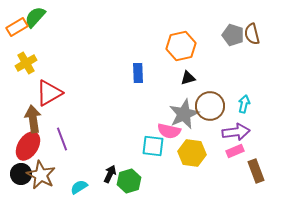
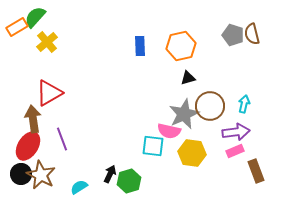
yellow cross: moved 21 px right, 21 px up; rotated 10 degrees counterclockwise
blue rectangle: moved 2 px right, 27 px up
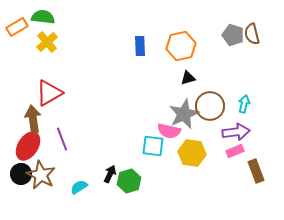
green semicircle: moved 8 px right; rotated 55 degrees clockwise
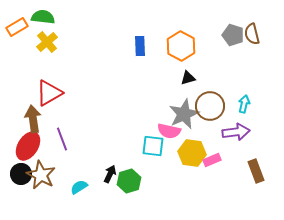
orange hexagon: rotated 20 degrees counterclockwise
pink rectangle: moved 23 px left, 9 px down
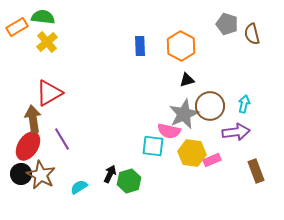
gray pentagon: moved 6 px left, 11 px up
black triangle: moved 1 px left, 2 px down
purple line: rotated 10 degrees counterclockwise
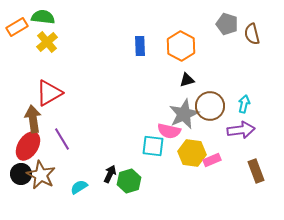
purple arrow: moved 5 px right, 2 px up
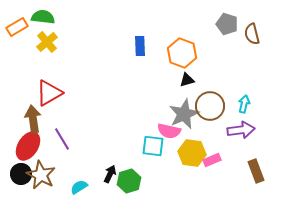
orange hexagon: moved 1 px right, 7 px down; rotated 8 degrees counterclockwise
